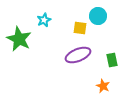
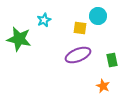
green star: rotated 15 degrees counterclockwise
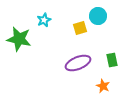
yellow square: rotated 24 degrees counterclockwise
purple ellipse: moved 8 px down
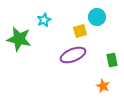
cyan circle: moved 1 px left, 1 px down
yellow square: moved 3 px down
purple ellipse: moved 5 px left, 8 px up
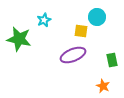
yellow square: moved 1 px right; rotated 24 degrees clockwise
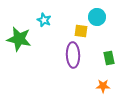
cyan star: rotated 24 degrees counterclockwise
purple ellipse: rotated 70 degrees counterclockwise
green rectangle: moved 3 px left, 2 px up
orange star: rotated 24 degrees counterclockwise
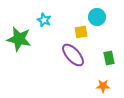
yellow square: moved 1 px down; rotated 16 degrees counterclockwise
purple ellipse: rotated 40 degrees counterclockwise
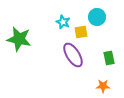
cyan star: moved 19 px right, 2 px down
purple ellipse: rotated 10 degrees clockwise
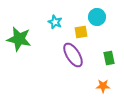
cyan star: moved 8 px left
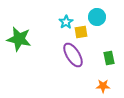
cyan star: moved 11 px right; rotated 16 degrees clockwise
